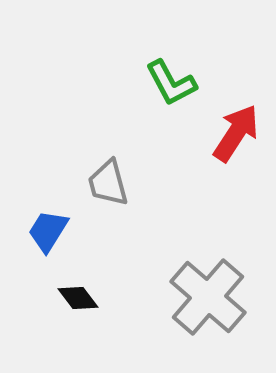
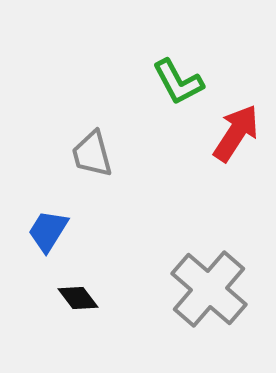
green L-shape: moved 7 px right, 1 px up
gray trapezoid: moved 16 px left, 29 px up
gray cross: moved 1 px right, 8 px up
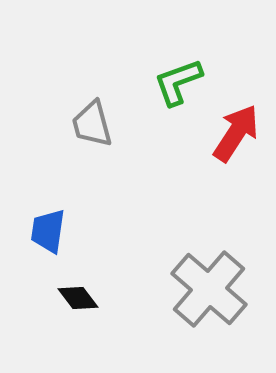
green L-shape: rotated 98 degrees clockwise
gray trapezoid: moved 30 px up
blue trapezoid: rotated 24 degrees counterclockwise
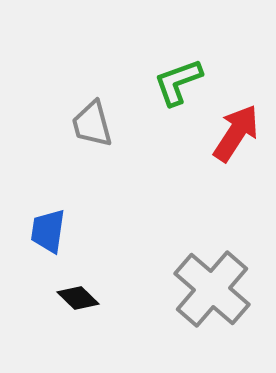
gray cross: moved 3 px right
black diamond: rotated 9 degrees counterclockwise
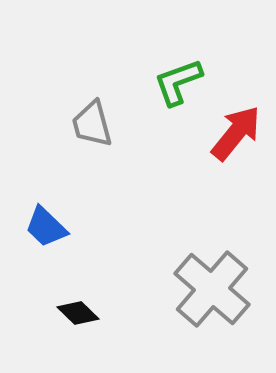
red arrow: rotated 6 degrees clockwise
blue trapezoid: moved 2 px left, 4 px up; rotated 54 degrees counterclockwise
black diamond: moved 15 px down
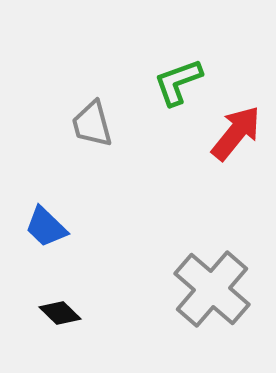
black diamond: moved 18 px left
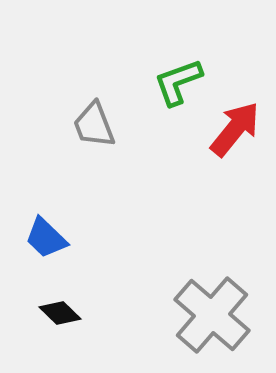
gray trapezoid: moved 2 px right, 1 px down; rotated 6 degrees counterclockwise
red arrow: moved 1 px left, 4 px up
blue trapezoid: moved 11 px down
gray cross: moved 26 px down
